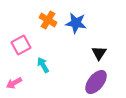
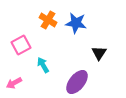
purple ellipse: moved 19 px left
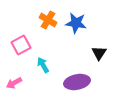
purple ellipse: rotated 40 degrees clockwise
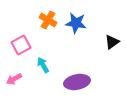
black triangle: moved 13 px right, 11 px up; rotated 21 degrees clockwise
pink arrow: moved 4 px up
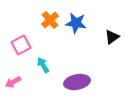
orange cross: moved 2 px right; rotated 18 degrees clockwise
black triangle: moved 5 px up
pink arrow: moved 1 px left, 3 px down
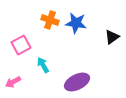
orange cross: rotated 30 degrees counterclockwise
purple ellipse: rotated 15 degrees counterclockwise
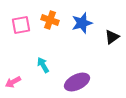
blue star: moved 6 px right; rotated 25 degrees counterclockwise
pink square: moved 20 px up; rotated 18 degrees clockwise
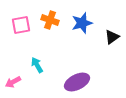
cyan arrow: moved 6 px left
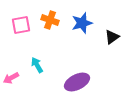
pink arrow: moved 2 px left, 4 px up
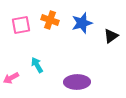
black triangle: moved 1 px left, 1 px up
purple ellipse: rotated 25 degrees clockwise
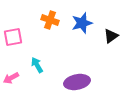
pink square: moved 8 px left, 12 px down
purple ellipse: rotated 10 degrees counterclockwise
